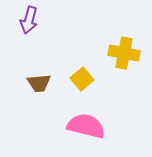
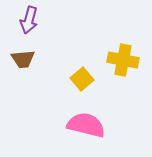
yellow cross: moved 1 px left, 7 px down
brown trapezoid: moved 16 px left, 24 px up
pink semicircle: moved 1 px up
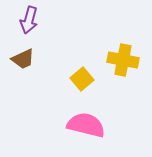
brown trapezoid: rotated 20 degrees counterclockwise
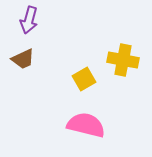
yellow square: moved 2 px right; rotated 10 degrees clockwise
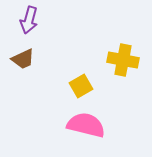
yellow square: moved 3 px left, 7 px down
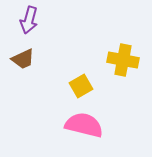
pink semicircle: moved 2 px left
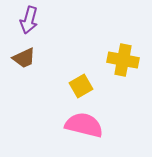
brown trapezoid: moved 1 px right, 1 px up
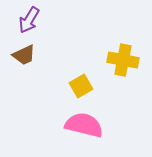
purple arrow: rotated 16 degrees clockwise
brown trapezoid: moved 3 px up
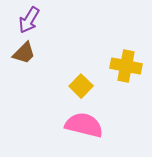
brown trapezoid: moved 2 px up; rotated 20 degrees counterclockwise
yellow cross: moved 3 px right, 6 px down
yellow square: rotated 15 degrees counterclockwise
